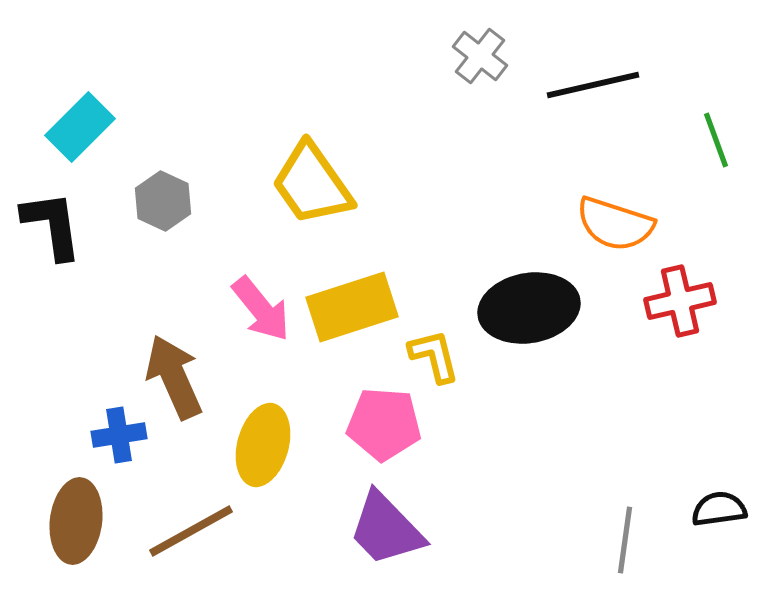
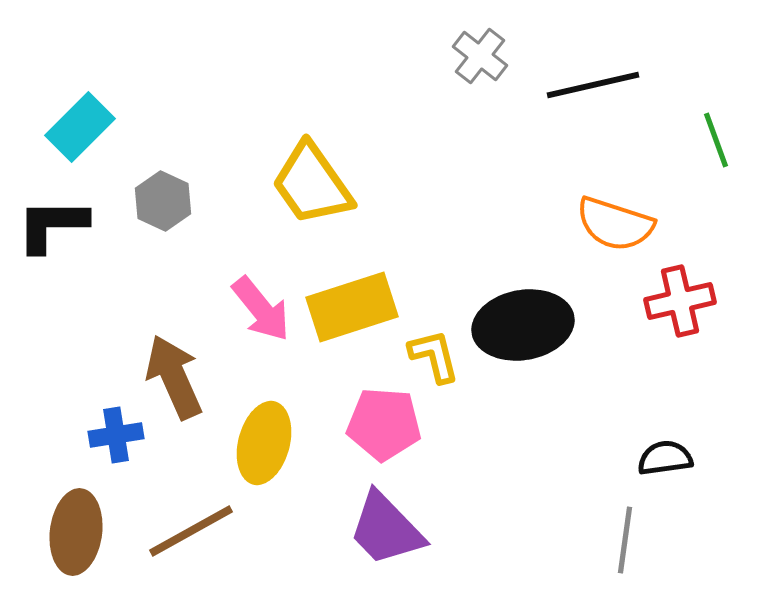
black L-shape: rotated 82 degrees counterclockwise
black ellipse: moved 6 px left, 17 px down
blue cross: moved 3 px left
yellow ellipse: moved 1 px right, 2 px up
black semicircle: moved 54 px left, 51 px up
brown ellipse: moved 11 px down
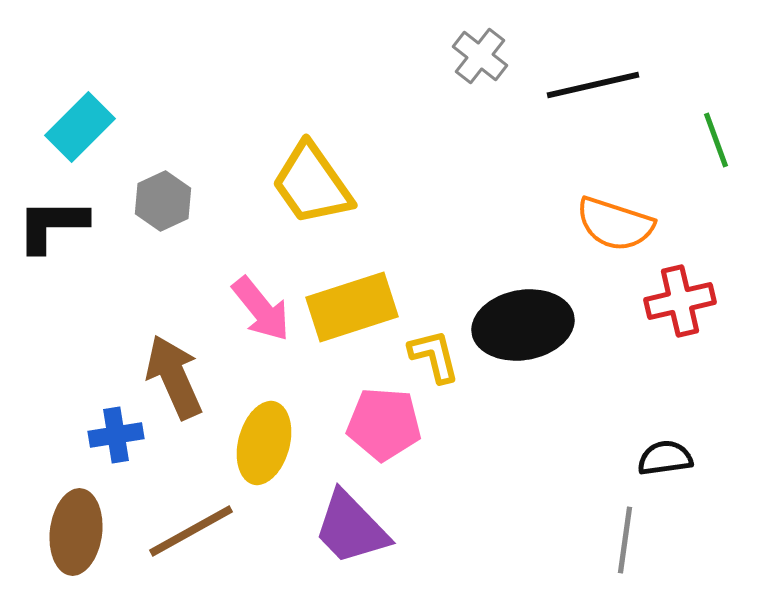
gray hexagon: rotated 10 degrees clockwise
purple trapezoid: moved 35 px left, 1 px up
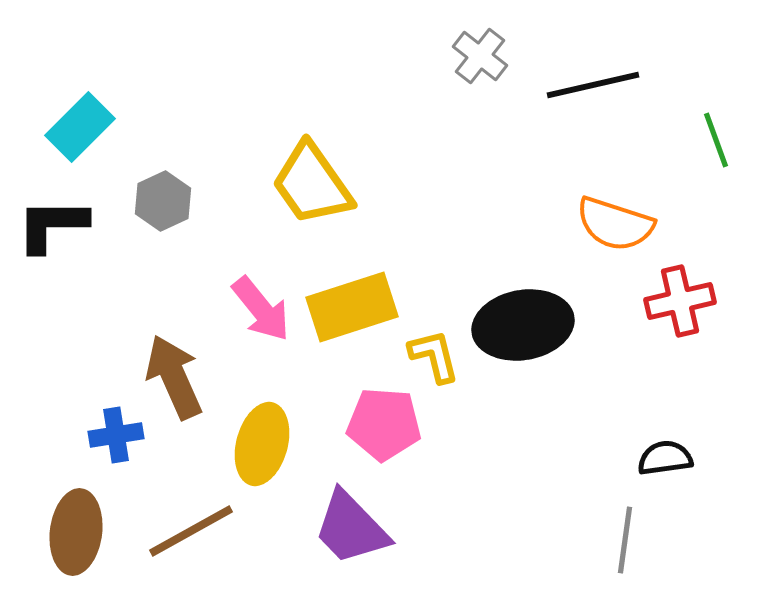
yellow ellipse: moved 2 px left, 1 px down
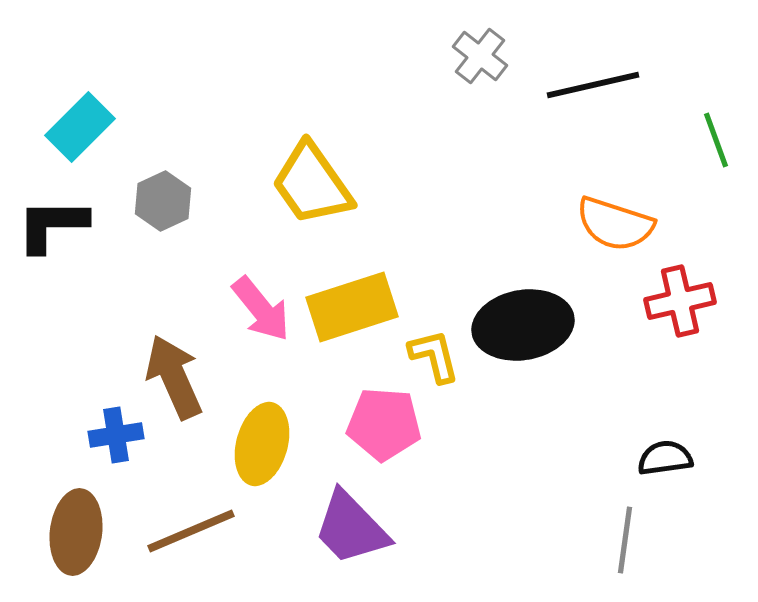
brown line: rotated 6 degrees clockwise
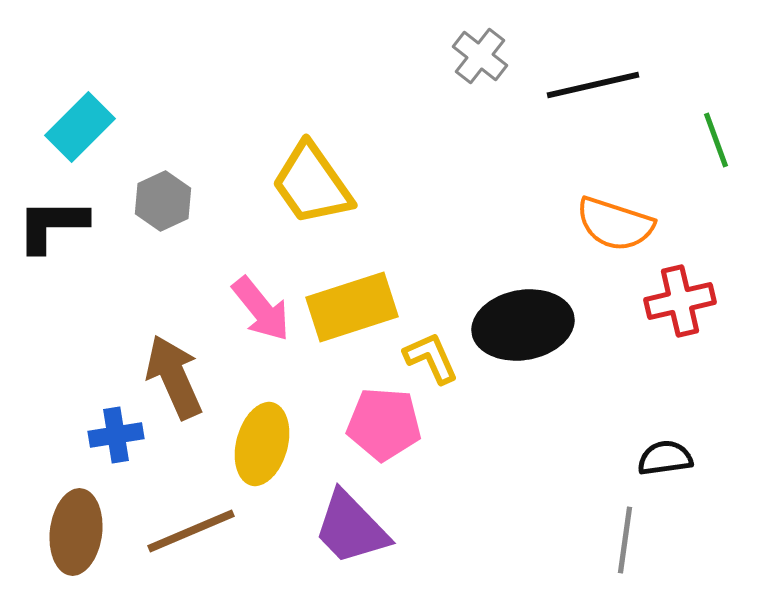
yellow L-shape: moved 3 px left, 2 px down; rotated 10 degrees counterclockwise
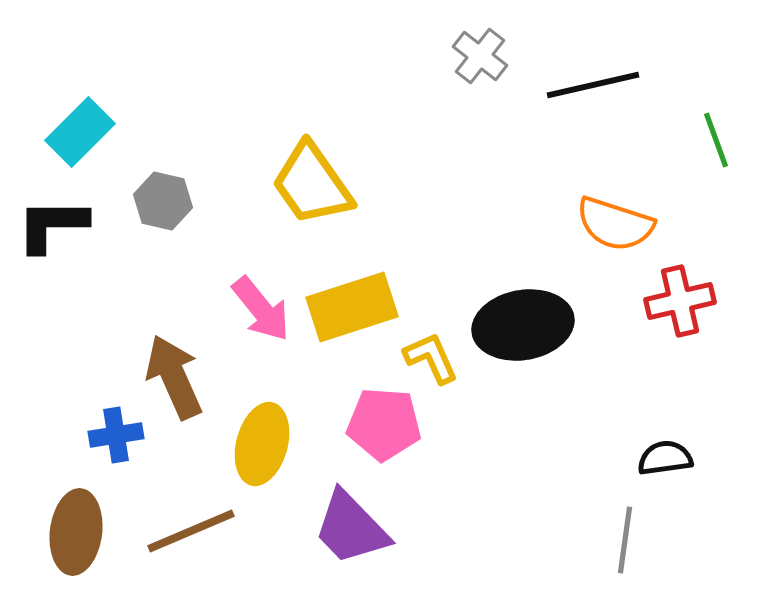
cyan rectangle: moved 5 px down
gray hexagon: rotated 22 degrees counterclockwise
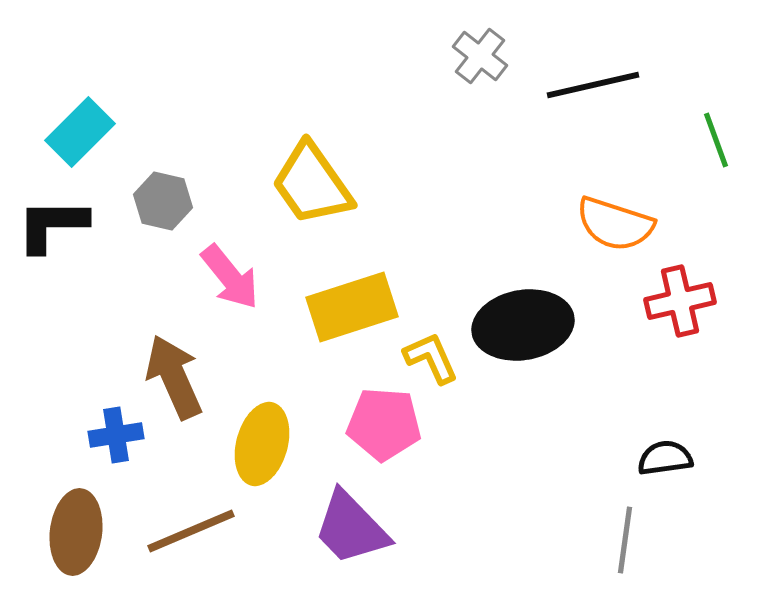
pink arrow: moved 31 px left, 32 px up
